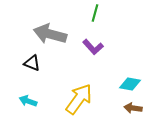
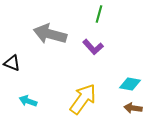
green line: moved 4 px right, 1 px down
black triangle: moved 20 px left
yellow arrow: moved 4 px right
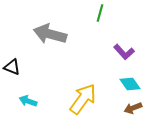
green line: moved 1 px right, 1 px up
purple L-shape: moved 31 px right, 5 px down
black triangle: moved 4 px down
cyan diamond: rotated 45 degrees clockwise
brown arrow: rotated 30 degrees counterclockwise
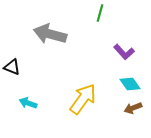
cyan arrow: moved 2 px down
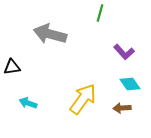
black triangle: rotated 30 degrees counterclockwise
brown arrow: moved 11 px left; rotated 18 degrees clockwise
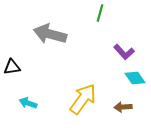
cyan diamond: moved 5 px right, 6 px up
brown arrow: moved 1 px right, 1 px up
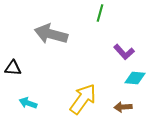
gray arrow: moved 1 px right
black triangle: moved 1 px right, 1 px down; rotated 12 degrees clockwise
cyan diamond: rotated 50 degrees counterclockwise
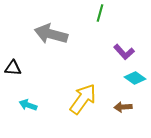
cyan diamond: rotated 30 degrees clockwise
cyan arrow: moved 2 px down
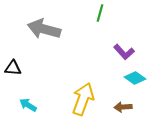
gray arrow: moved 7 px left, 5 px up
yellow arrow: rotated 16 degrees counterclockwise
cyan arrow: rotated 12 degrees clockwise
